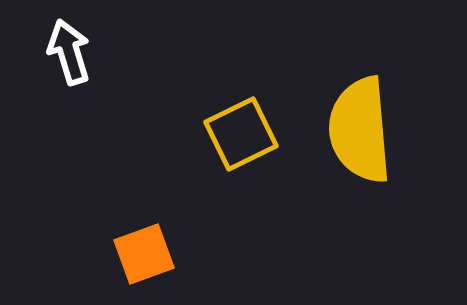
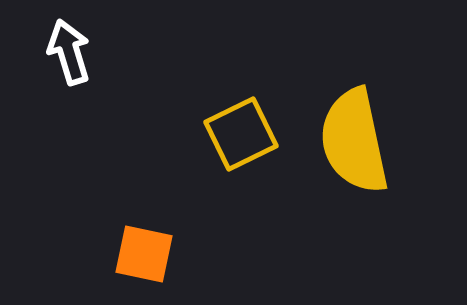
yellow semicircle: moved 6 px left, 11 px down; rotated 7 degrees counterclockwise
orange square: rotated 32 degrees clockwise
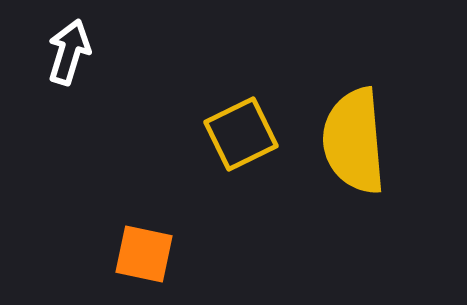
white arrow: rotated 34 degrees clockwise
yellow semicircle: rotated 7 degrees clockwise
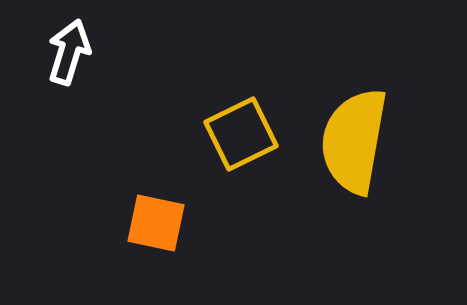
yellow semicircle: rotated 15 degrees clockwise
orange square: moved 12 px right, 31 px up
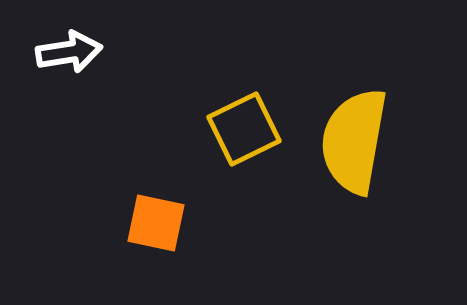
white arrow: rotated 64 degrees clockwise
yellow square: moved 3 px right, 5 px up
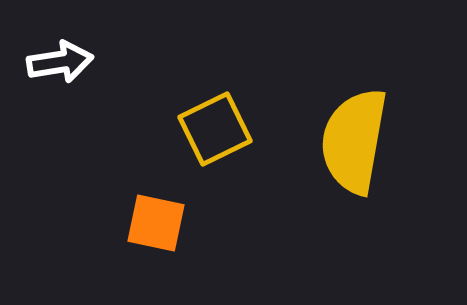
white arrow: moved 9 px left, 10 px down
yellow square: moved 29 px left
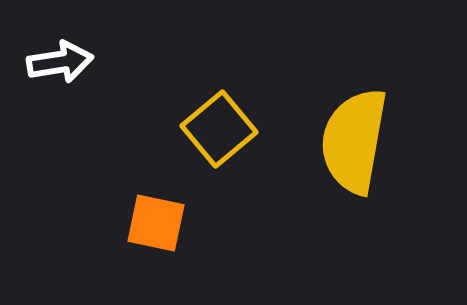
yellow square: moved 4 px right; rotated 14 degrees counterclockwise
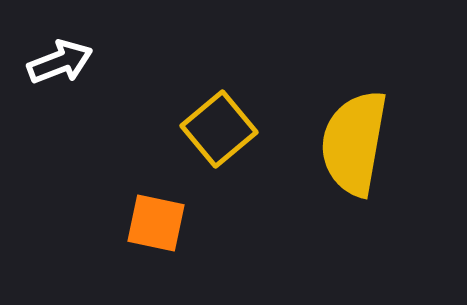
white arrow: rotated 12 degrees counterclockwise
yellow semicircle: moved 2 px down
